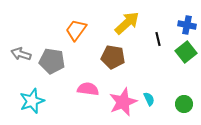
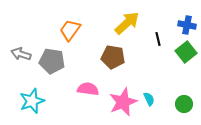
orange trapezoid: moved 6 px left
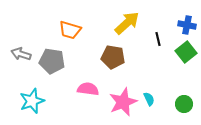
orange trapezoid: rotated 110 degrees counterclockwise
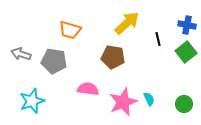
gray pentagon: moved 2 px right
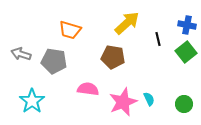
cyan star: rotated 15 degrees counterclockwise
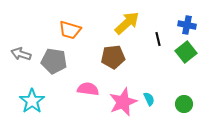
brown pentagon: rotated 15 degrees counterclockwise
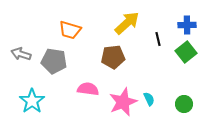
blue cross: rotated 12 degrees counterclockwise
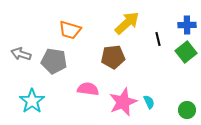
cyan semicircle: moved 3 px down
green circle: moved 3 px right, 6 px down
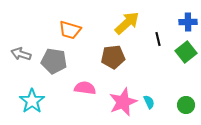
blue cross: moved 1 px right, 3 px up
pink semicircle: moved 3 px left, 1 px up
green circle: moved 1 px left, 5 px up
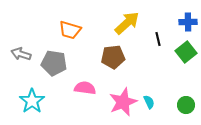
gray pentagon: moved 2 px down
